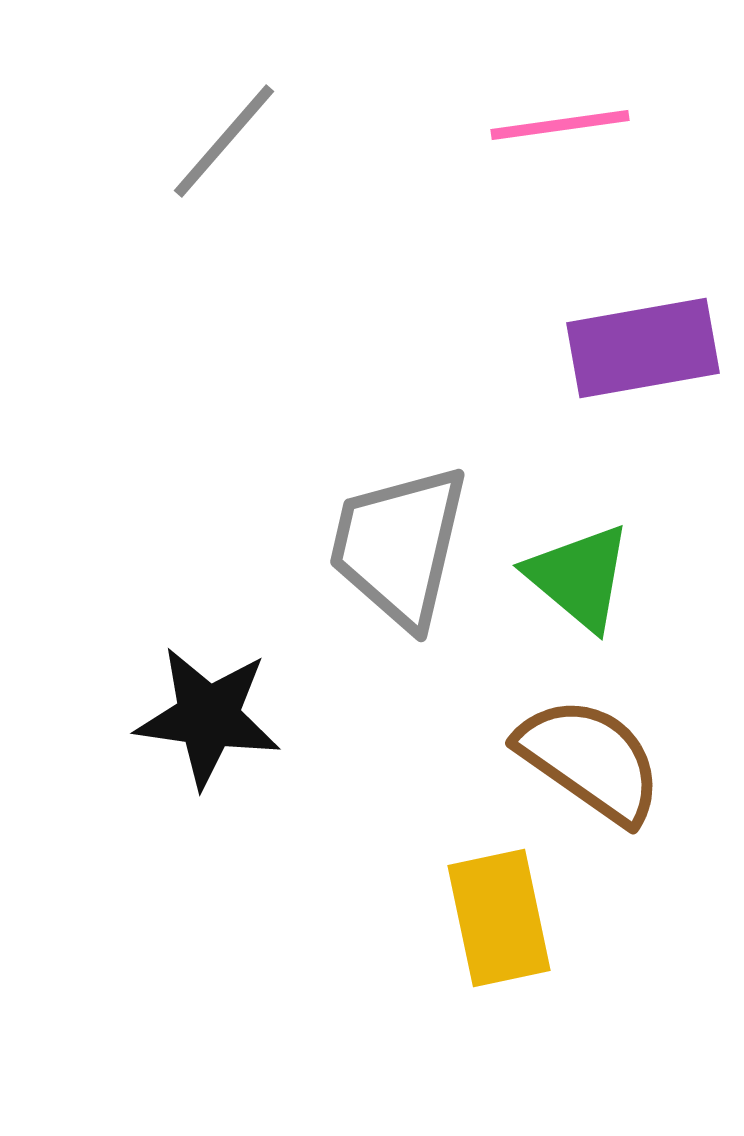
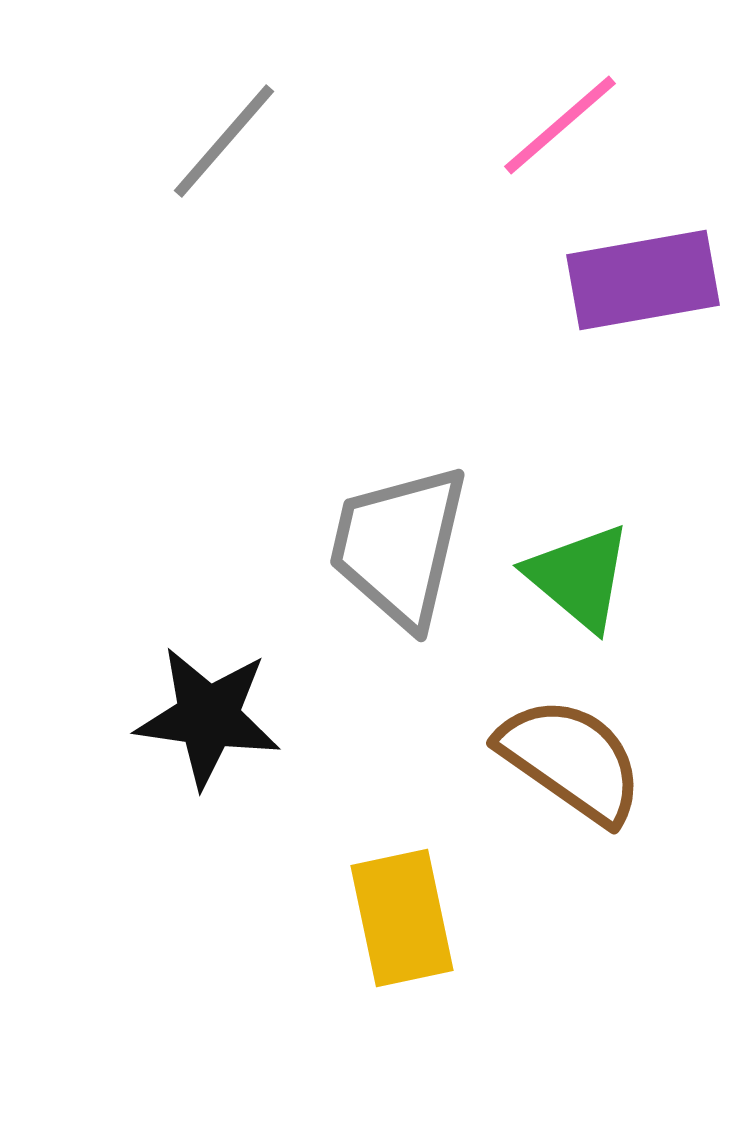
pink line: rotated 33 degrees counterclockwise
purple rectangle: moved 68 px up
brown semicircle: moved 19 px left
yellow rectangle: moved 97 px left
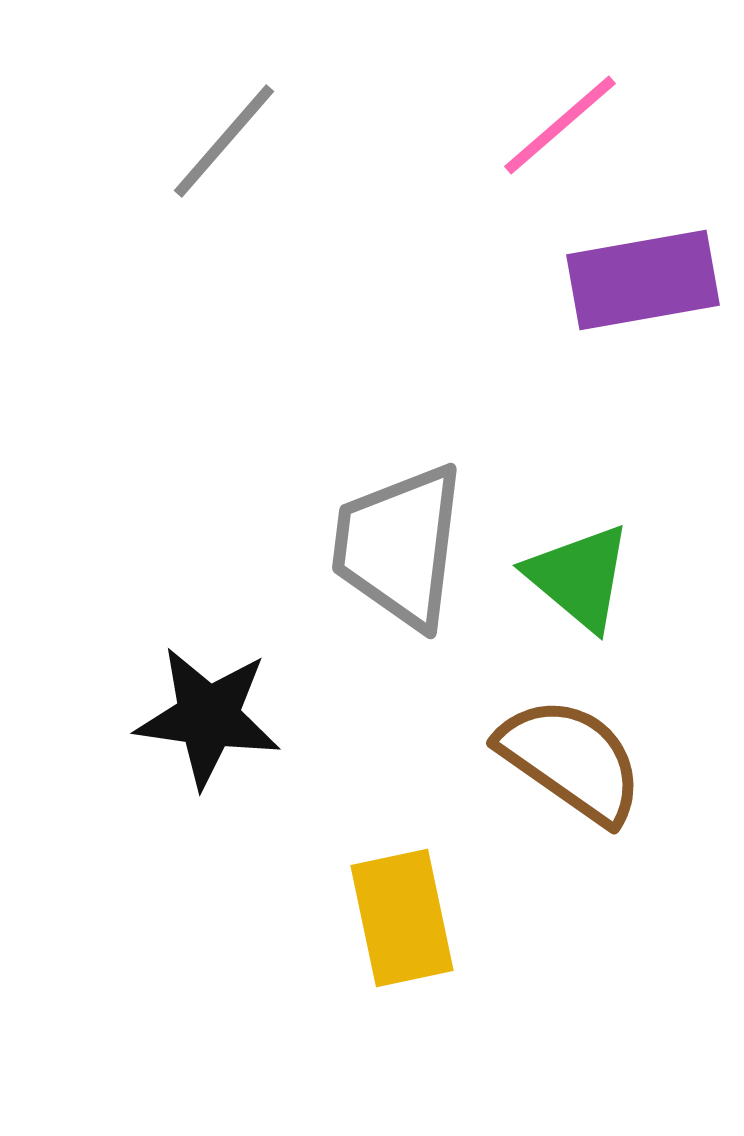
gray trapezoid: rotated 6 degrees counterclockwise
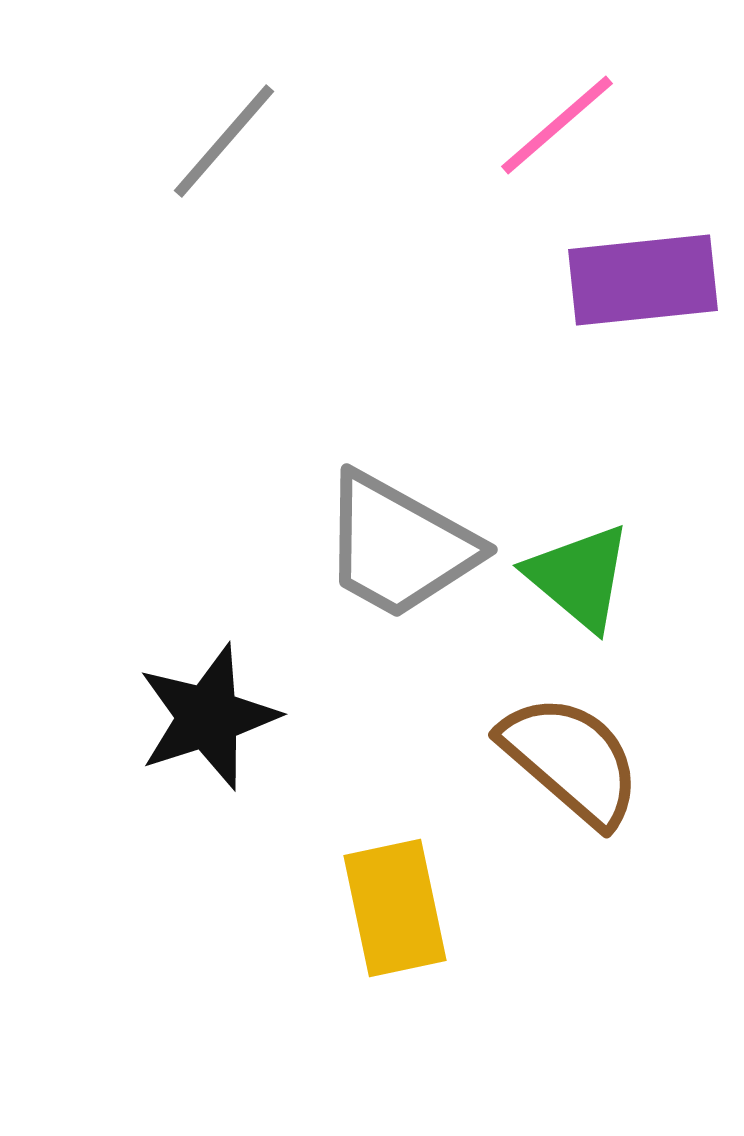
pink line: moved 3 px left
purple rectangle: rotated 4 degrees clockwise
gray trapezoid: rotated 68 degrees counterclockwise
black star: rotated 26 degrees counterclockwise
brown semicircle: rotated 6 degrees clockwise
yellow rectangle: moved 7 px left, 10 px up
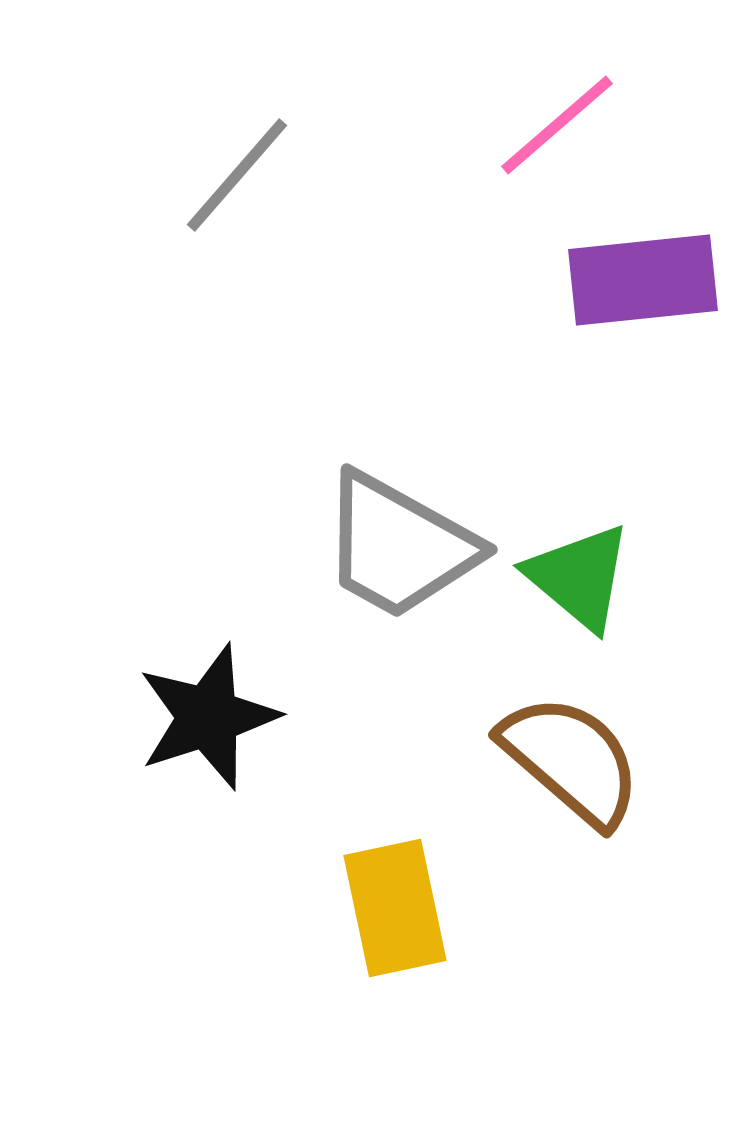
gray line: moved 13 px right, 34 px down
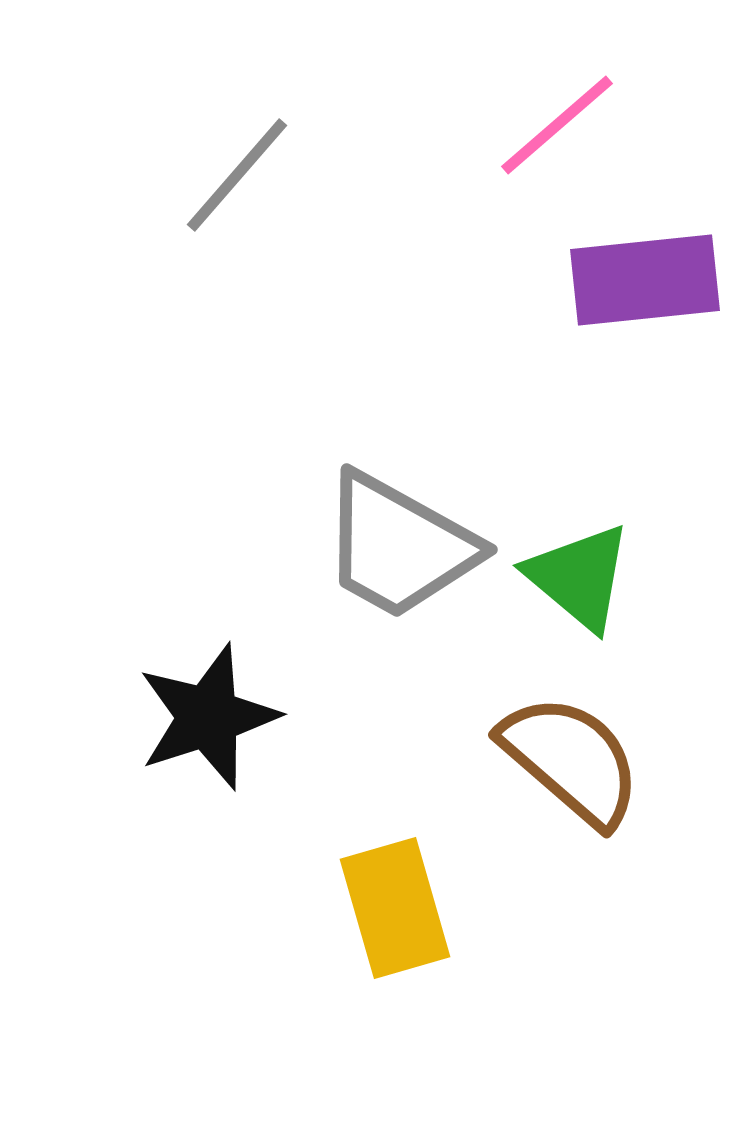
purple rectangle: moved 2 px right
yellow rectangle: rotated 4 degrees counterclockwise
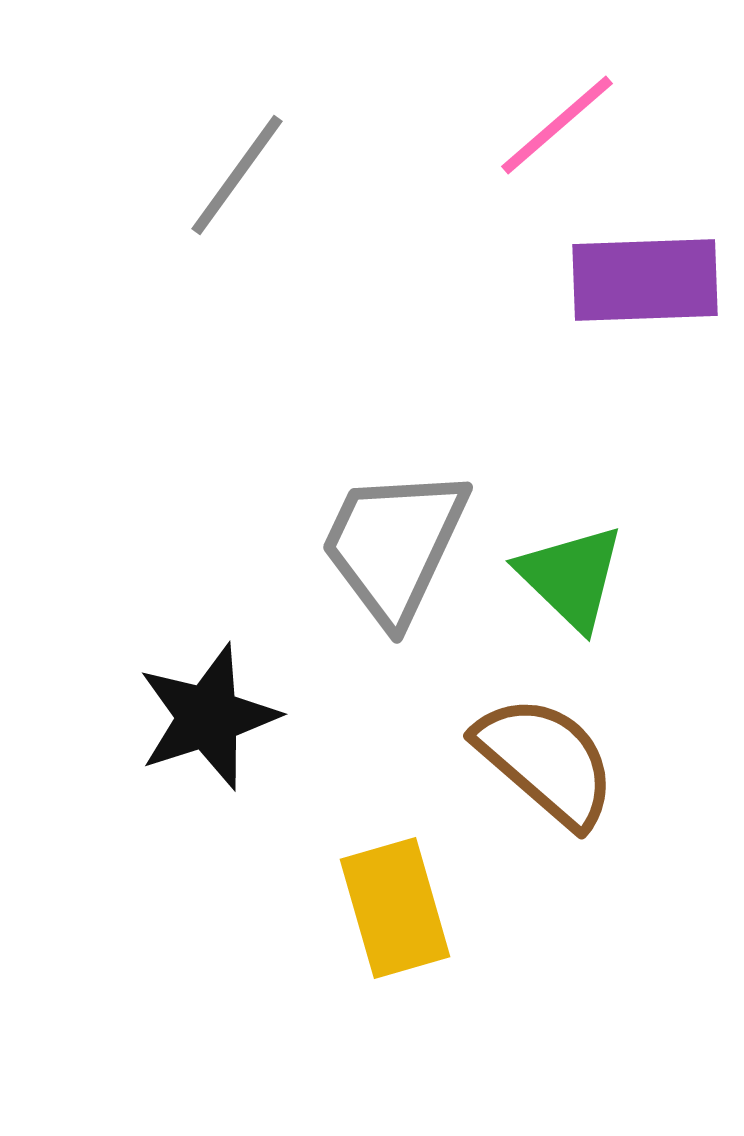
gray line: rotated 5 degrees counterclockwise
purple rectangle: rotated 4 degrees clockwise
gray trapezoid: moved 5 px left, 1 px up; rotated 86 degrees clockwise
green triangle: moved 8 px left; rotated 4 degrees clockwise
brown semicircle: moved 25 px left, 1 px down
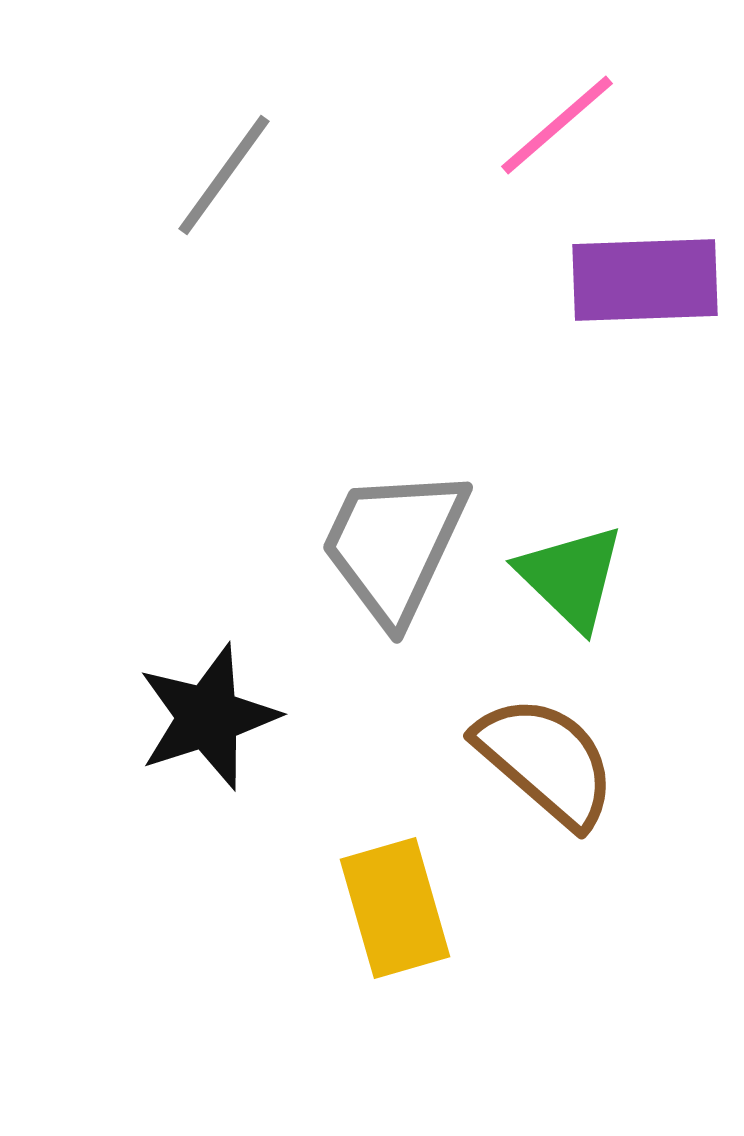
gray line: moved 13 px left
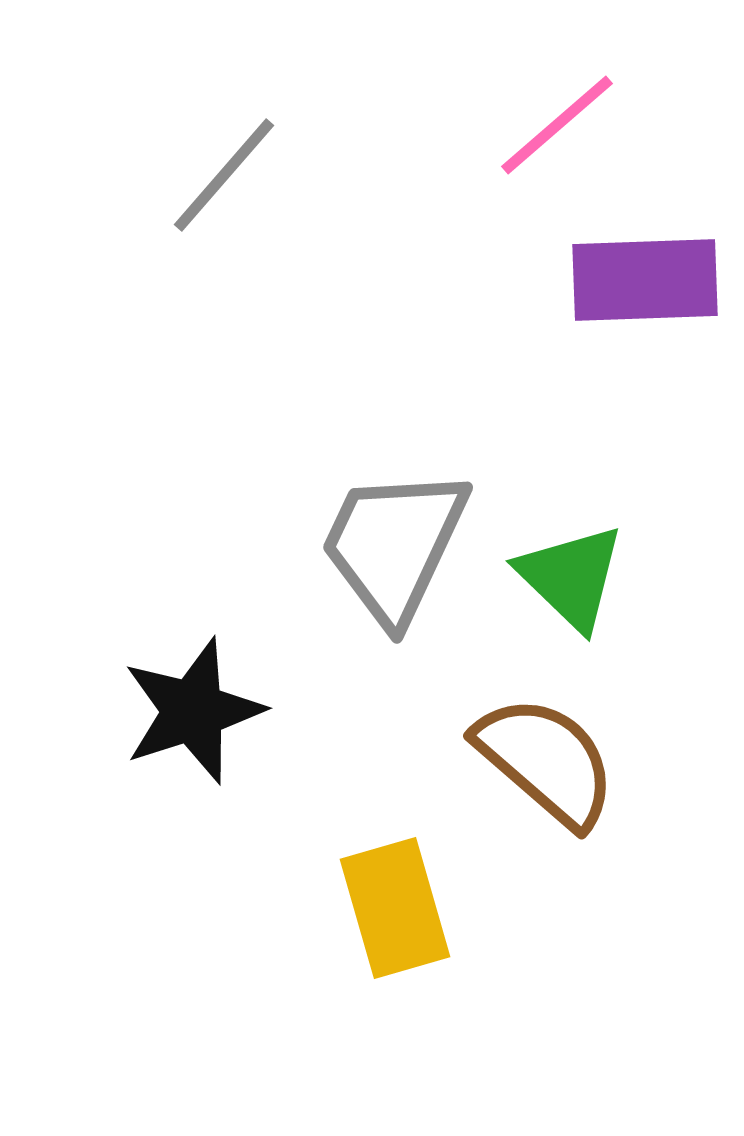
gray line: rotated 5 degrees clockwise
black star: moved 15 px left, 6 px up
